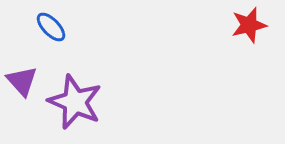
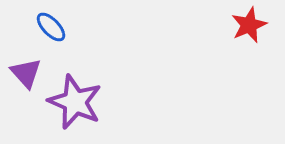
red star: rotated 9 degrees counterclockwise
purple triangle: moved 4 px right, 8 px up
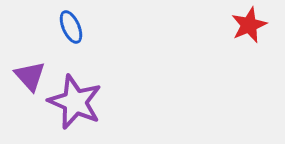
blue ellipse: moved 20 px right; rotated 20 degrees clockwise
purple triangle: moved 4 px right, 3 px down
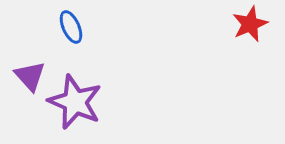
red star: moved 1 px right, 1 px up
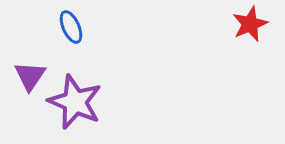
purple triangle: rotated 16 degrees clockwise
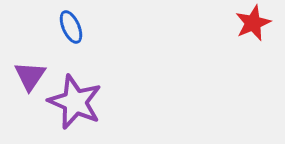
red star: moved 3 px right, 1 px up
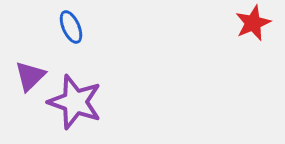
purple triangle: rotated 12 degrees clockwise
purple star: rotated 4 degrees counterclockwise
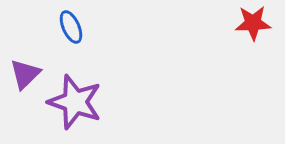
red star: rotated 21 degrees clockwise
purple triangle: moved 5 px left, 2 px up
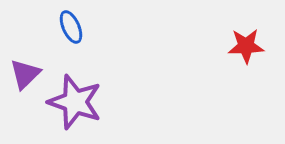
red star: moved 7 px left, 23 px down
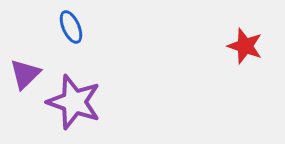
red star: moved 1 px left; rotated 21 degrees clockwise
purple star: moved 1 px left
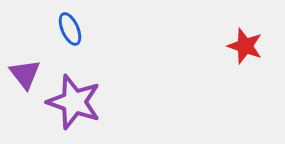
blue ellipse: moved 1 px left, 2 px down
purple triangle: rotated 24 degrees counterclockwise
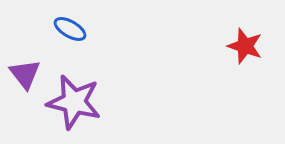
blue ellipse: rotated 36 degrees counterclockwise
purple star: rotated 6 degrees counterclockwise
